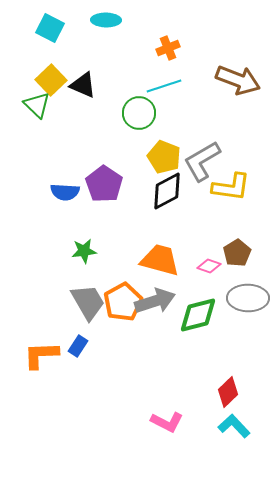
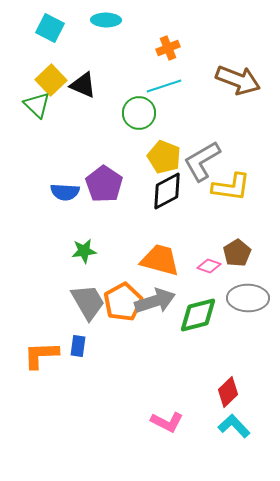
blue rectangle: rotated 25 degrees counterclockwise
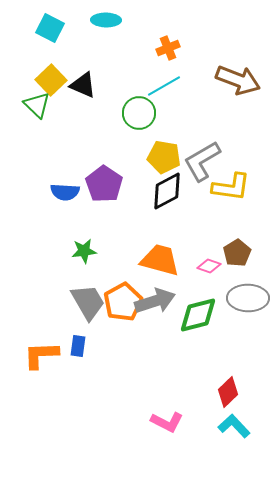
cyan line: rotated 12 degrees counterclockwise
yellow pentagon: rotated 12 degrees counterclockwise
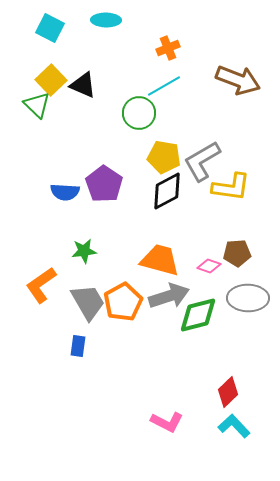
brown pentagon: rotated 28 degrees clockwise
gray arrow: moved 14 px right, 5 px up
orange L-shape: moved 70 px up; rotated 33 degrees counterclockwise
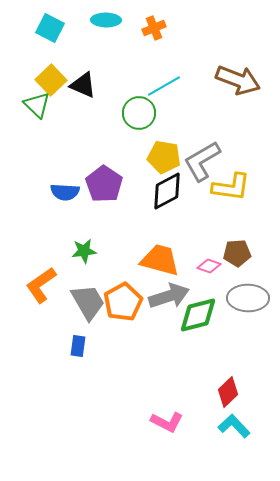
orange cross: moved 14 px left, 20 px up
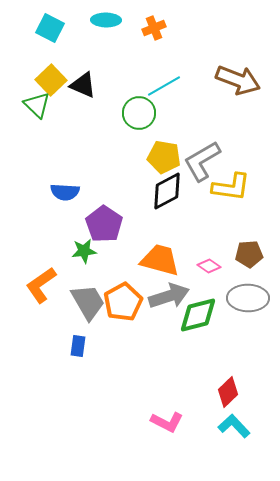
purple pentagon: moved 40 px down
brown pentagon: moved 12 px right, 1 px down
pink diamond: rotated 15 degrees clockwise
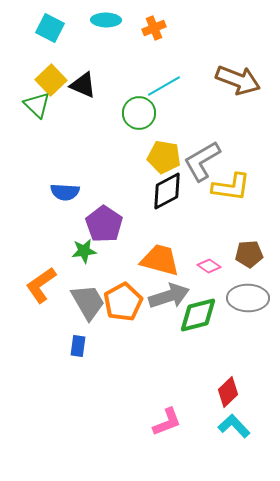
pink L-shape: rotated 48 degrees counterclockwise
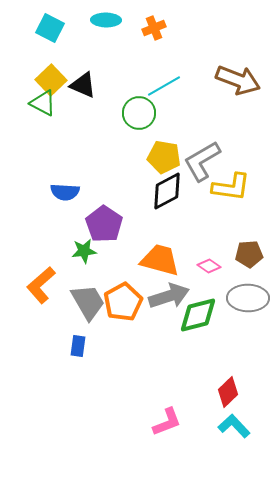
green triangle: moved 6 px right, 2 px up; rotated 16 degrees counterclockwise
orange L-shape: rotated 6 degrees counterclockwise
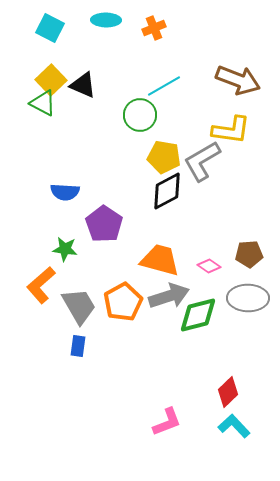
green circle: moved 1 px right, 2 px down
yellow L-shape: moved 57 px up
green star: moved 19 px left, 2 px up; rotated 15 degrees clockwise
gray trapezoid: moved 9 px left, 4 px down
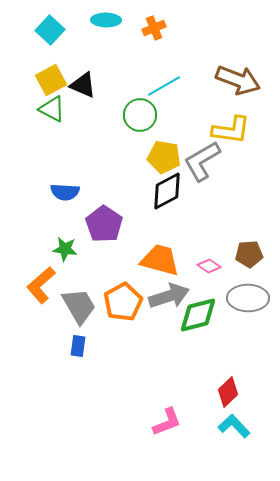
cyan square: moved 2 px down; rotated 16 degrees clockwise
yellow square: rotated 16 degrees clockwise
green triangle: moved 9 px right, 6 px down
